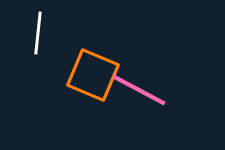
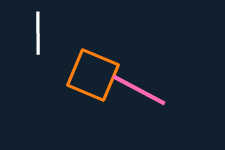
white line: rotated 6 degrees counterclockwise
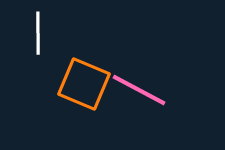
orange square: moved 9 px left, 9 px down
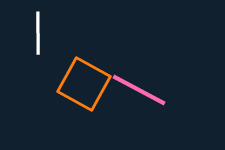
orange square: rotated 6 degrees clockwise
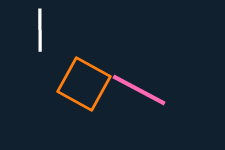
white line: moved 2 px right, 3 px up
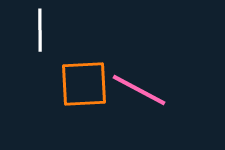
orange square: rotated 32 degrees counterclockwise
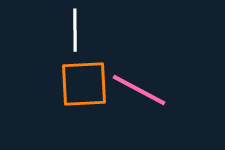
white line: moved 35 px right
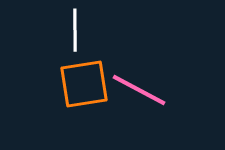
orange square: rotated 6 degrees counterclockwise
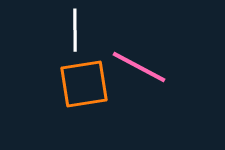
pink line: moved 23 px up
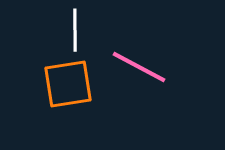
orange square: moved 16 px left
